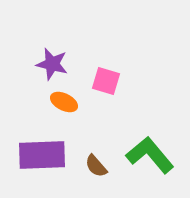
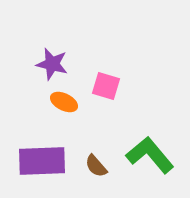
pink square: moved 5 px down
purple rectangle: moved 6 px down
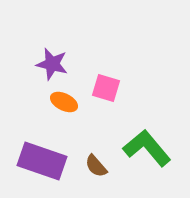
pink square: moved 2 px down
green L-shape: moved 3 px left, 7 px up
purple rectangle: rotated 21 degrees clockwise
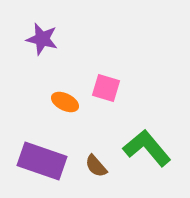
purple star: moved 10 px left, 25 px up
orange ellipse: moved 1 px right
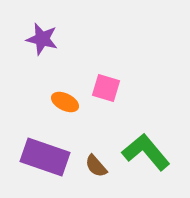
green L-shape: moved 1 px left, 4 px down
purple rectangle: moved 3 px right, 4 px up
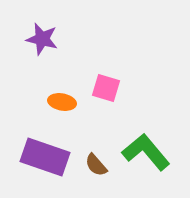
orange ellipse: moved 3 px left; rotated 16 degrees counterclockwise
brown semicircle: moved 1 px up
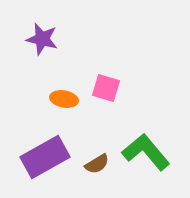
orange ellipse: moved 2 px right, 3 px up
purple rectangle: rotated 48 degrees counterclockwise
brown semicircle: moved 1 px right, 1 px up; rotated 80 degrees counterclockwise
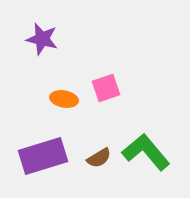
pink square: rotated 36 degrees counterclockwise
purple rectangle: moved 2 px left, 1 px up; rotated 12 degrees clockwise
brown semicircle: moved 2 px right, 6 px up
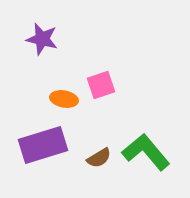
pink square: moved 5 px left, 3 px up
purple rectangle: moved 11 px up
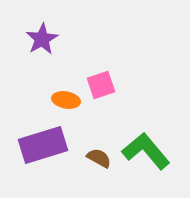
purple star: rotated 28 degrees clockwise
orange ellipse: moved 2 px right, 1 px down
green L-shape: moved 1 px up
brown semicircle: rotated 120 degrees counterclockwise
